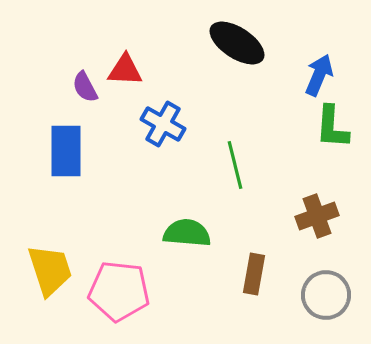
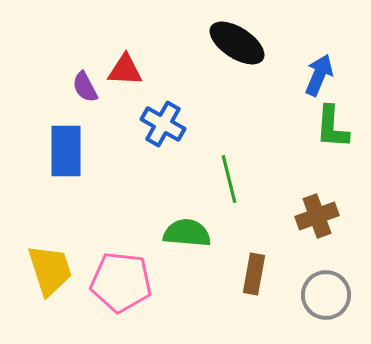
green line: moved 6 px left, 14 px down
pink pentagon: moved 2 px right, 9 px up
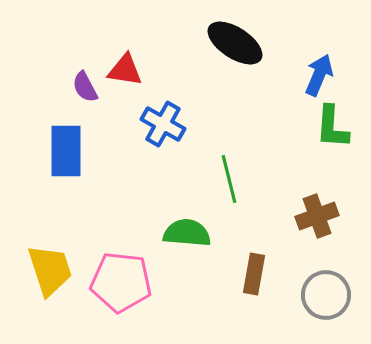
black ellipse: moved 2 px left
red triangle: rotated 6 degrees clockwise
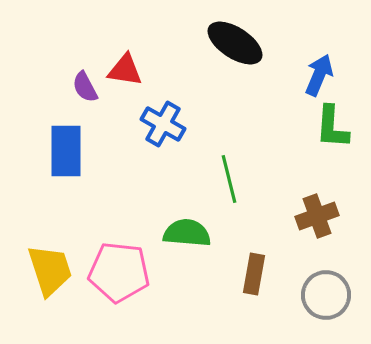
pink pentagon: moved 2 px left, 10 px up
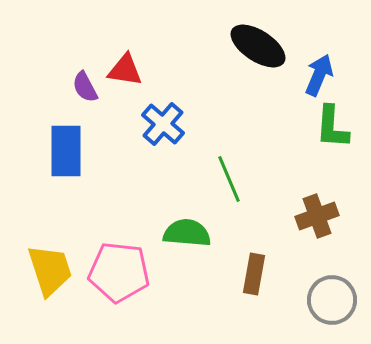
black ellipse: moved 23 px right, 3 px down
blue cross: rotated 12 degrees clockwise
green line: rotated 9 degrees counterclockwise
gray circle: moved 6 px right, 5 px down
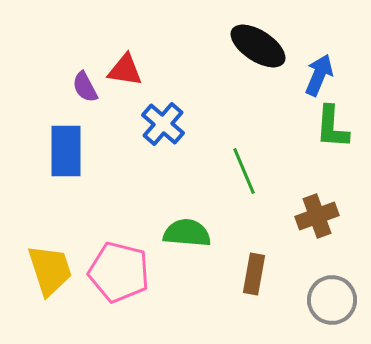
green line: moved 15 px right, 8 px up
pink pentagon: rotated 8 degrees clockwise
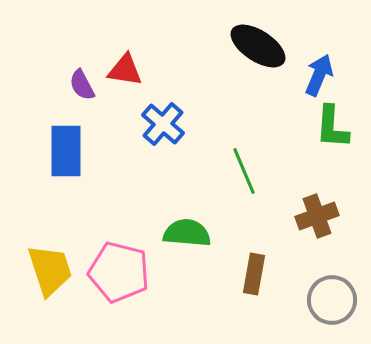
purple semicircle: moved 3 px left, 2 px up
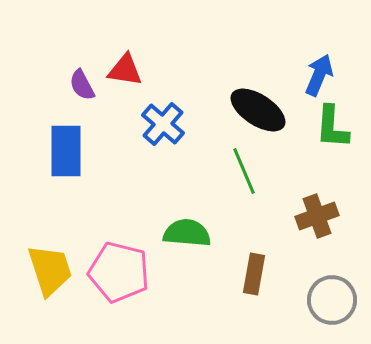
black ellipse: moved 64 px down
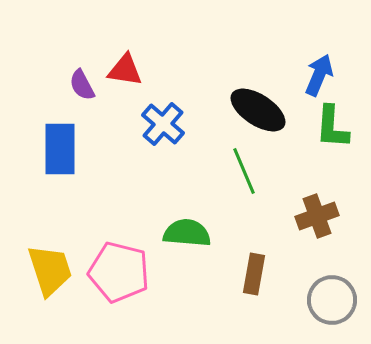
blue rectangle: moved 6 px left, 2 px up
